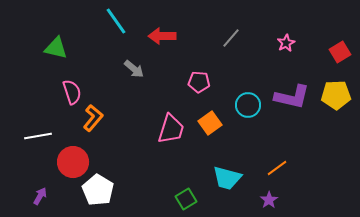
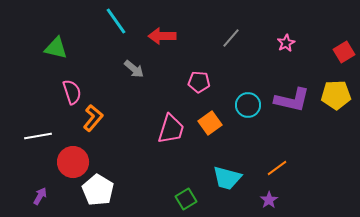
red square: moved 4 px right
purple L-shape: moved 3 px down
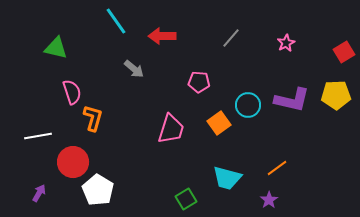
orange L-shape: rotated 24 degrees counterclockwise
orange square: moved 9 px right
purple arrow: moved 1 px left, 3 px up
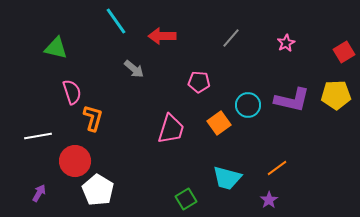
red circle: moved 2 px right, 1 px up
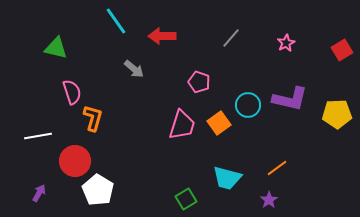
red square: moved 2 px left, 2 px up
pink pentagon: rotated 15 degrees clockwise
yellow pentagon: moved 1 px right, 19 px down
purple L-shape: moved 2 px left, 1 px up
pink trapezoid: moved 11 px right, 4 px up
